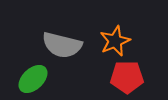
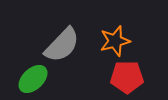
orange star: rotated 8 degrees clockwise
gray semicircle: rotated 60 degrees counterclockwise
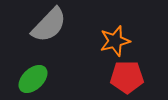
gray semicircle: moved 13 px left, 20 px up
